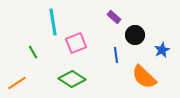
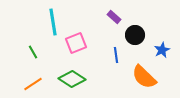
orange line: moved 16 px right, 1 px down
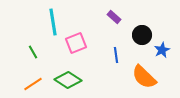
black circle: moved 7 px right
green diamond: moved 4 px left, 1 px down
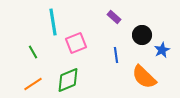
green diamond: rotated 56 degrees counterclockwise
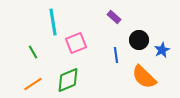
black circle: moved 3 px left, 5 px down
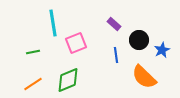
purple rectangle: moved 7 px down
cyan line: moved 1 px down
green line: rotated 72 degrees counterclockwise
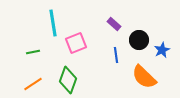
green diamond: rotated 48 degrees counterclockwise
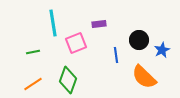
purple rectangle: moved 15 px left; rotated 48 degrees counterclockwise
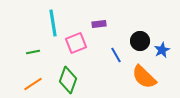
black circle: moved 1 px right, 1 px down
blue line: rotated 21 degrees counterclockwise
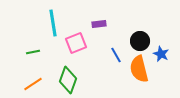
blue star: moved 1 px left, 4 px down; rotated 21 degrees counterclockwise
orange semicircle: moved 5 px left, 8 px up; rotated 32 degrees clockwise
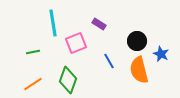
purple rectangle: rotated 40 degrees clockwise
black circle: moved 3 px left
blue line: moved 7 px left, 6 px down
orange semicircle: moved 1 px down
